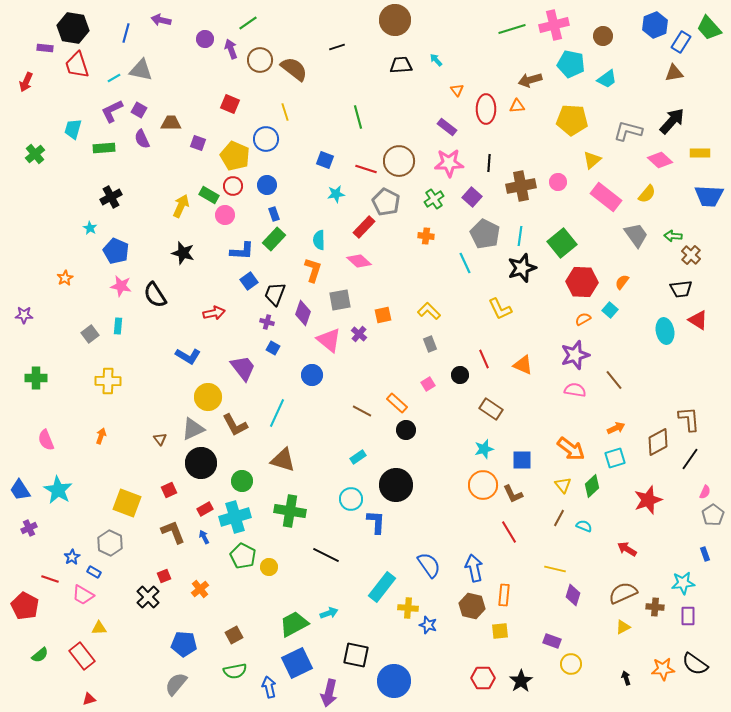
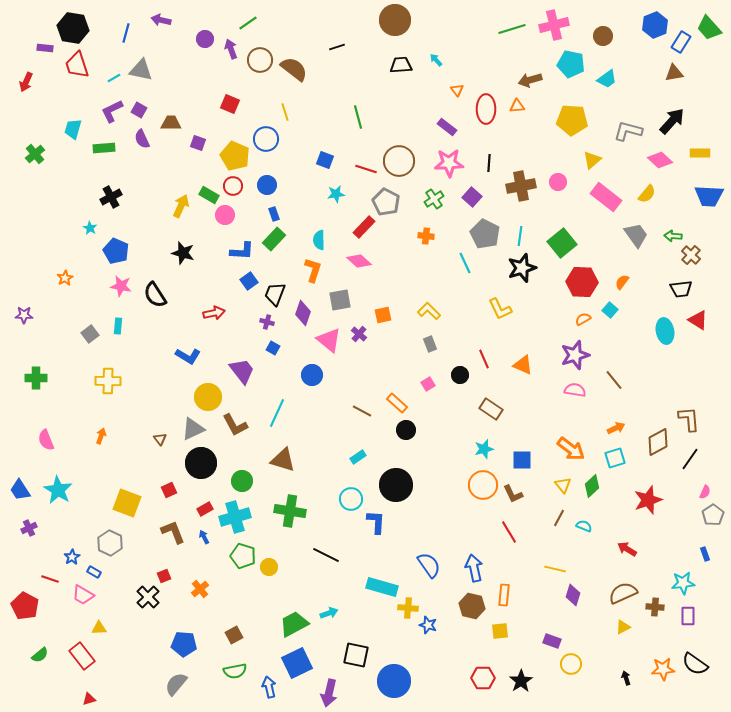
purple trapezoid at (243, 368): moved 1 px left, 3 px down
green pentagon at (243, 556): rotated 10 degrees counterclockwise
cyan rectangle at (382, 587): rotated 68 degrees clockwise
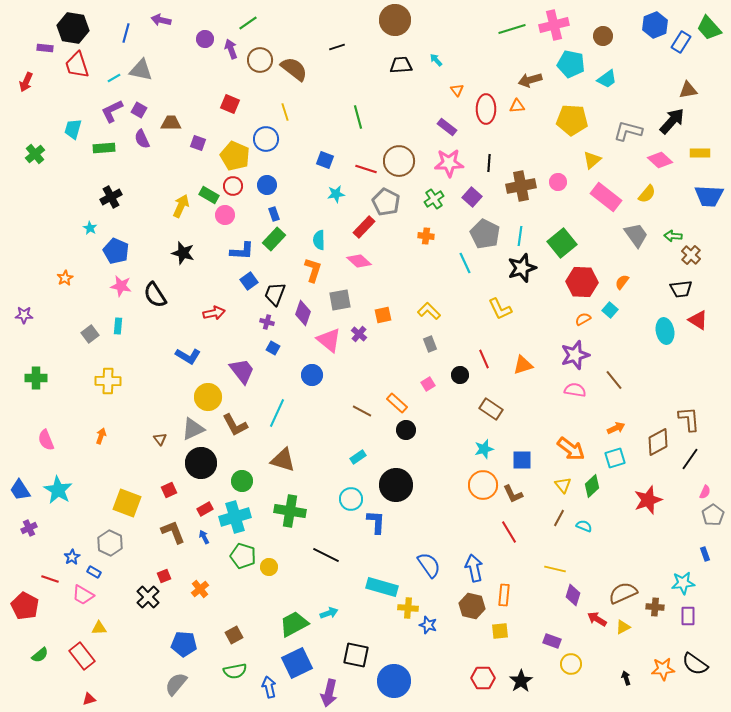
brown triangle at (674, 73): moved 14 px right, 17 px down
orange triangle at (523, 365): rotated 40 degrees counterclockwise
red arrow at (627, 549): moved 30 px left, 70 px down
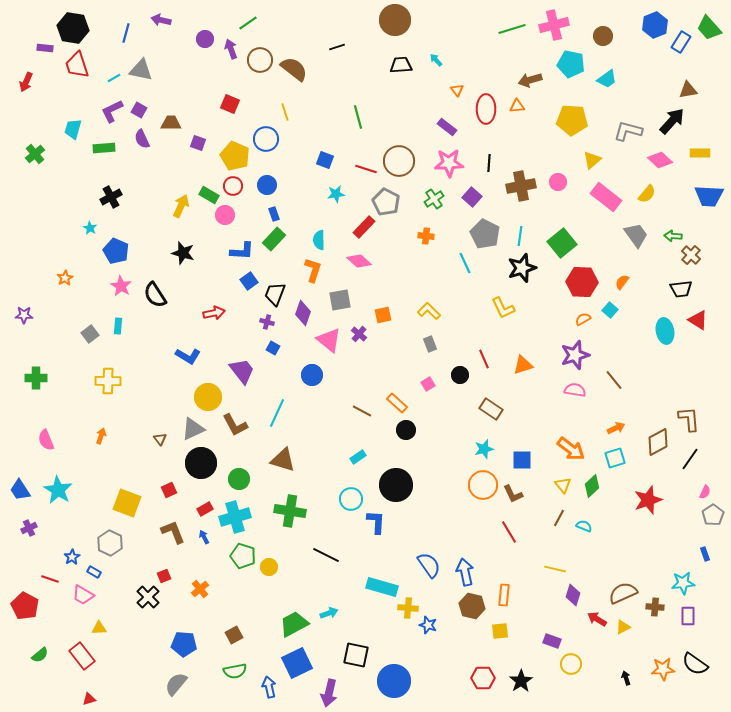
pink star at (121, 286): rotated 20 degrees clockwise
yellow L-shape at (500, 309): moved 3 px right, 1 px up
green circle at (242, 481): moved 3 px left, 2 px up
blue arrow at (474, 568): moved 9 px left, 4 px down
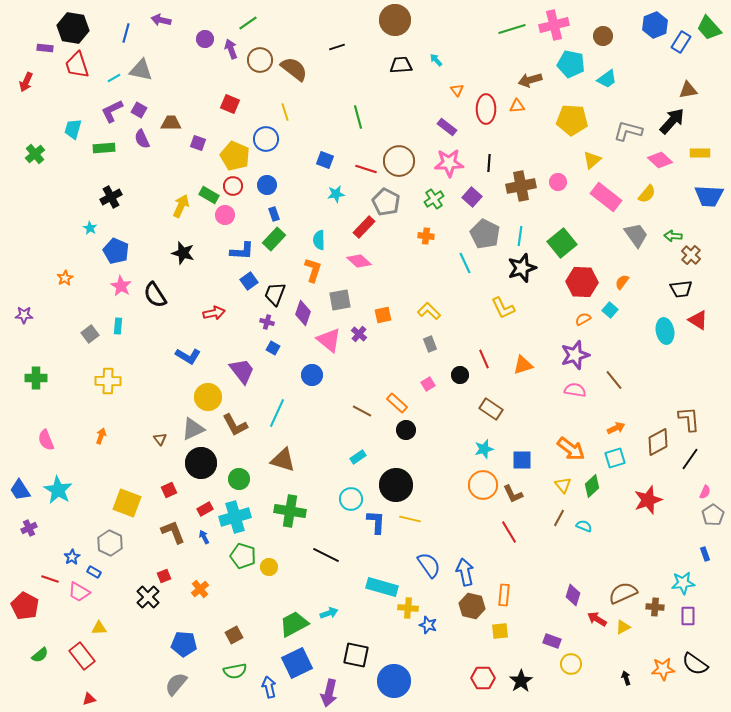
yellow line at (555, 569): moved 145 px left, 50 px up
pink trapezoid at (83, 595): moved 4 px left, 3 px up
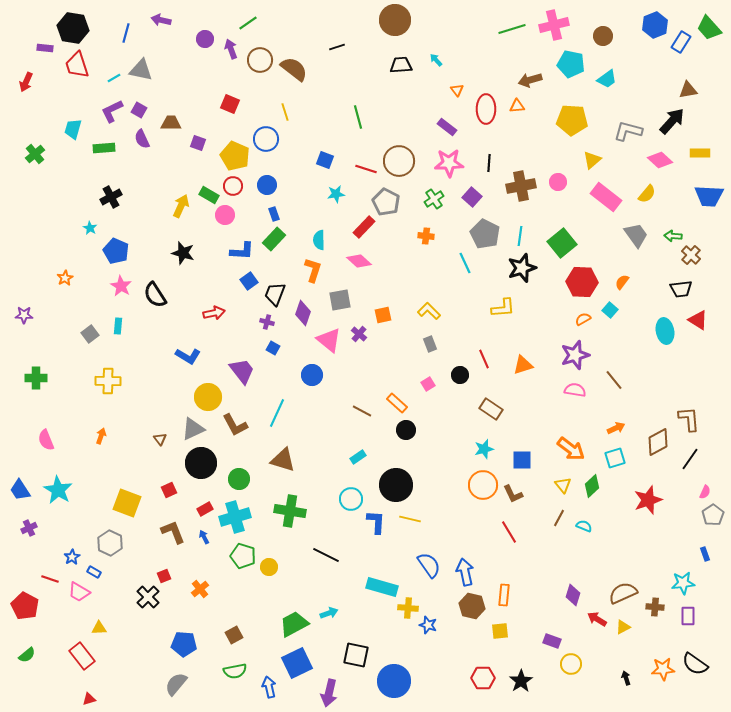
yellow L-shape at (503, 308): rotated 70 degrees counterclockwise
green semicircle at (40, 655): moved 13 px left
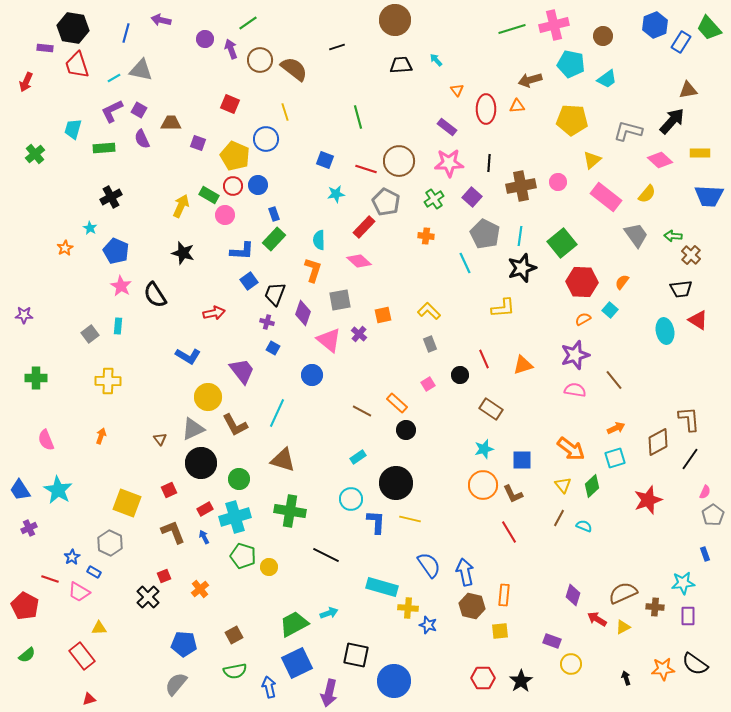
blue circle at (267, 185): moved 9 px left
orange star at (65, 278): moved 30 px up
black circle at (396, 485): moved 2 px up
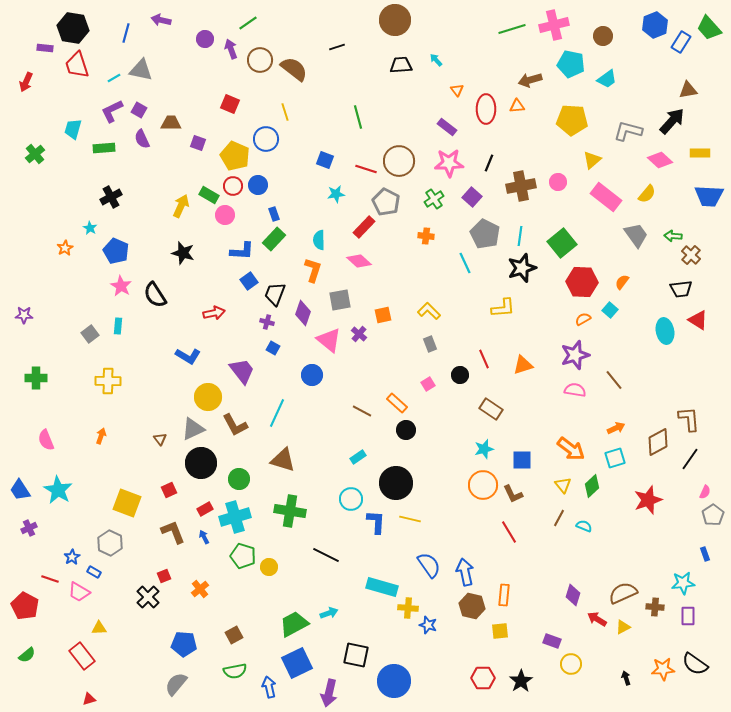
black line at (489, 163): rotated 18 degrees clockwise
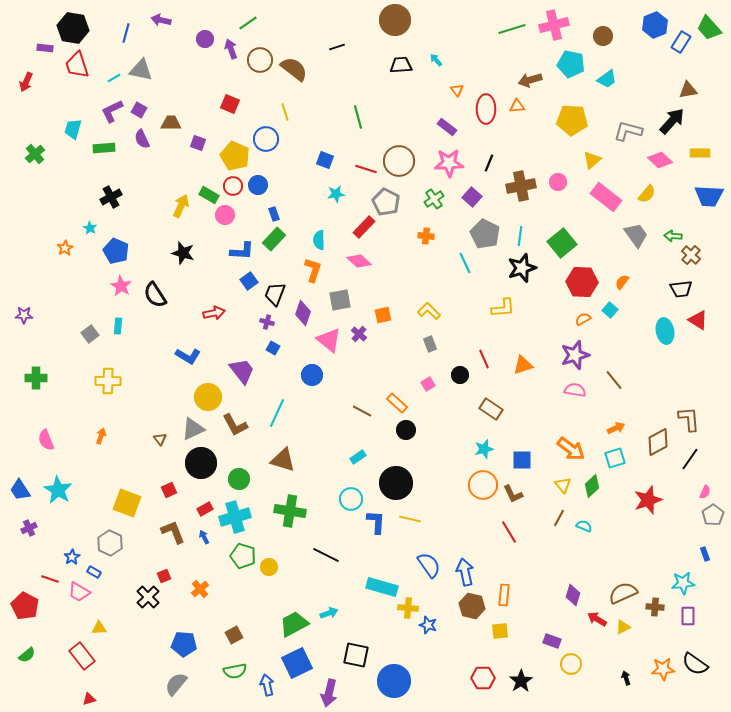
blue arrow at (269, 687): moved 2 px left, 2 px up
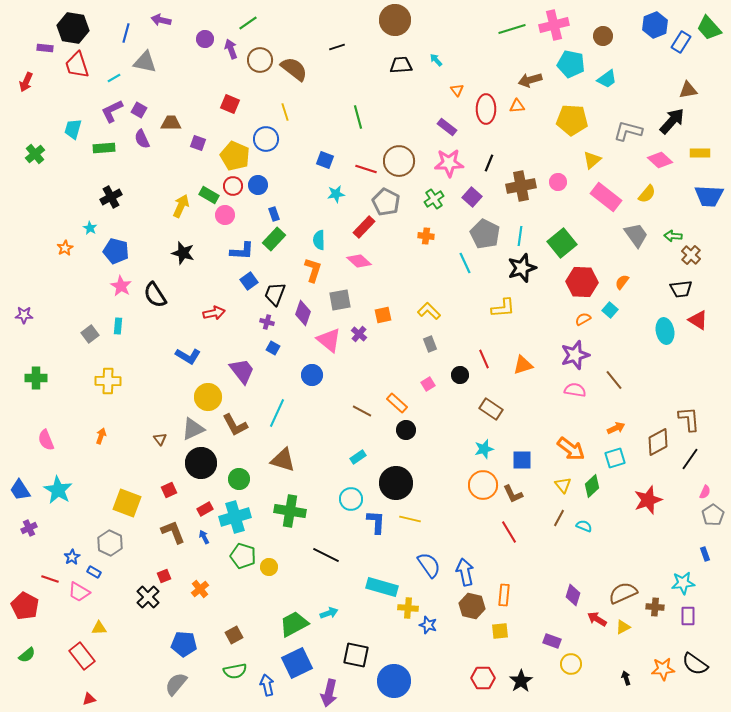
gray triangle at (141, 70): moved 4 px right, 8 px up
blue pentagon at (116, 251): rotated 10 degrees counterclockwise
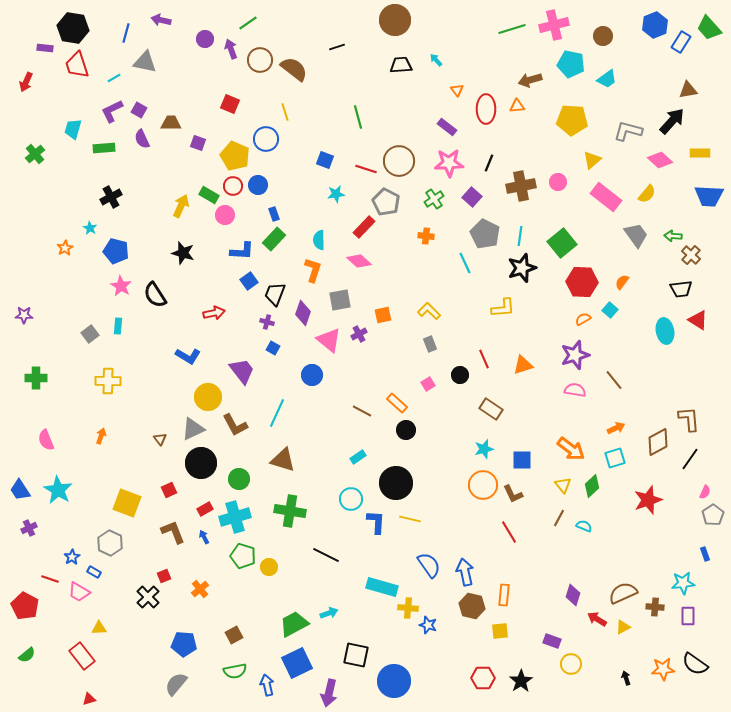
purple cross at (359, 334): rotated 21 degrees clockwise
